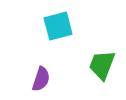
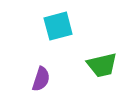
green trapezoid: rotated 124 degrees counterclockwise
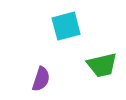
cyan square: moved 8 px right
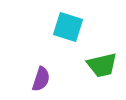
cyan square: moved 2 px right, 1 px down; rotated 32 degrees clockwise
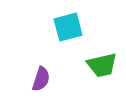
cyan square: rotated 32 degrees counterclockwise
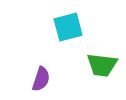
green trapezoid: rotated 20 degrees clockwise
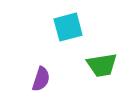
green trapezoid: rotated 16 degrees counterclockwise
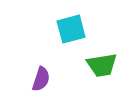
cyan square: moved 3 px right, 2 px down
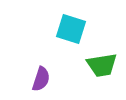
cyan square: rotated 32 degrees clockwise
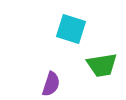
purple semicircle: moved 10 px right, 5 px down
